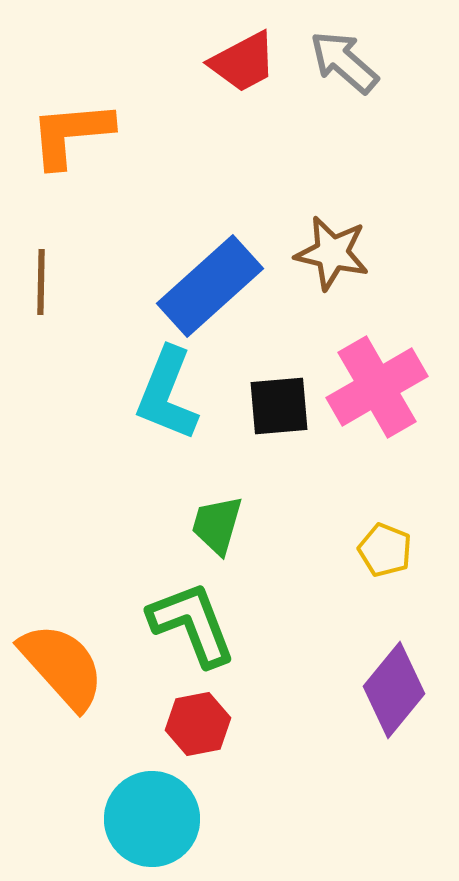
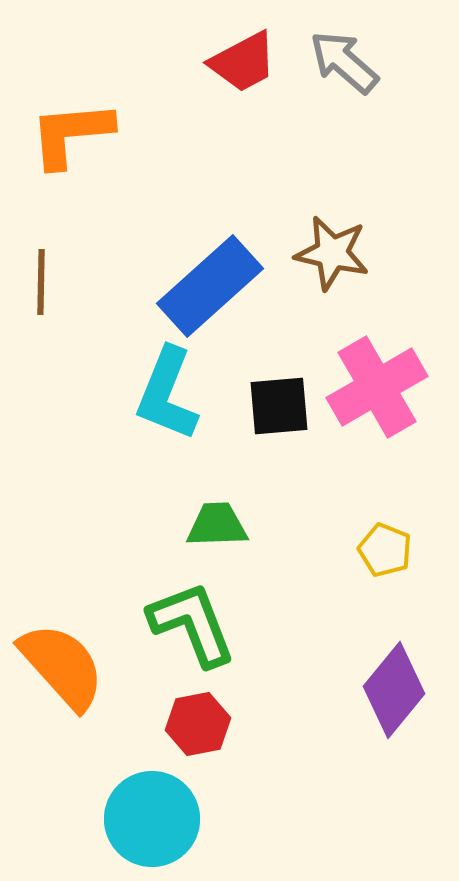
green trapezoid: rotated 72 degrees clockwise
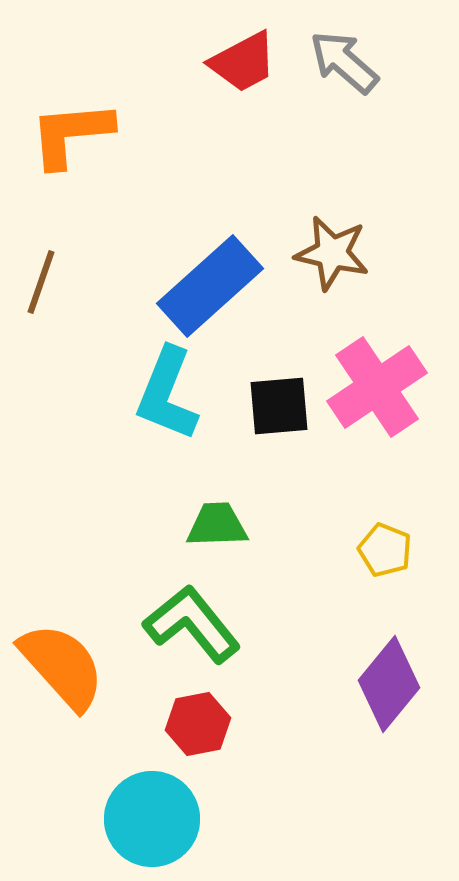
brown line: rotated 18 degrees clockwise
pink cross: rotated 4 degrees counterclockwise
green L-shape: rotated 18 degrees counterclockwise
purple diamond: moved 5 px left, 6 px up
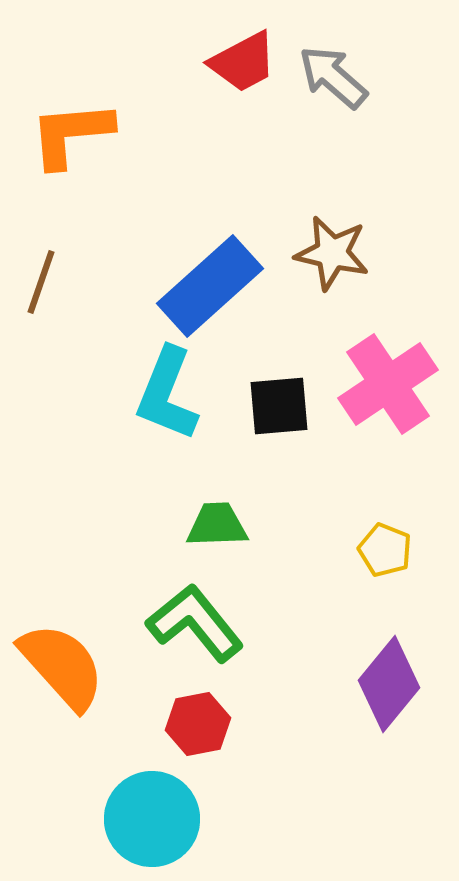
gray arrow: moved 11 px left, 15 px down
pink cross: moved 11 px right, 3 px up
green L-shape: moved 3 px right, 1 px up
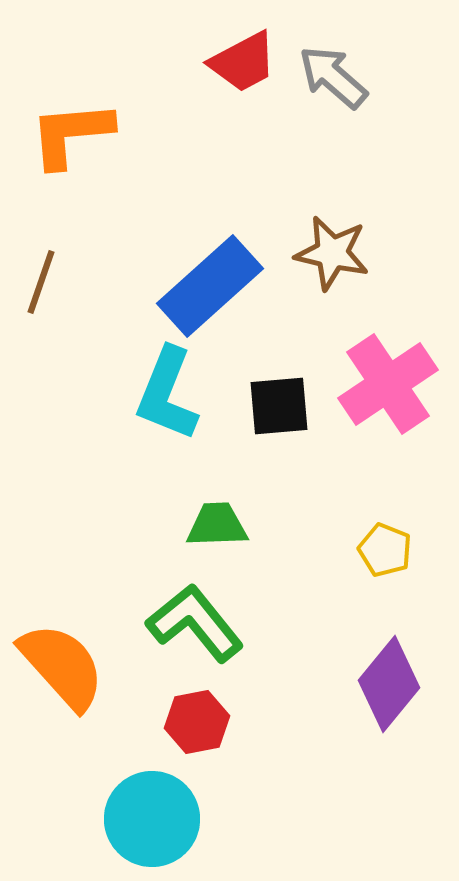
red hexagon: moved 1 px left, 2 px up
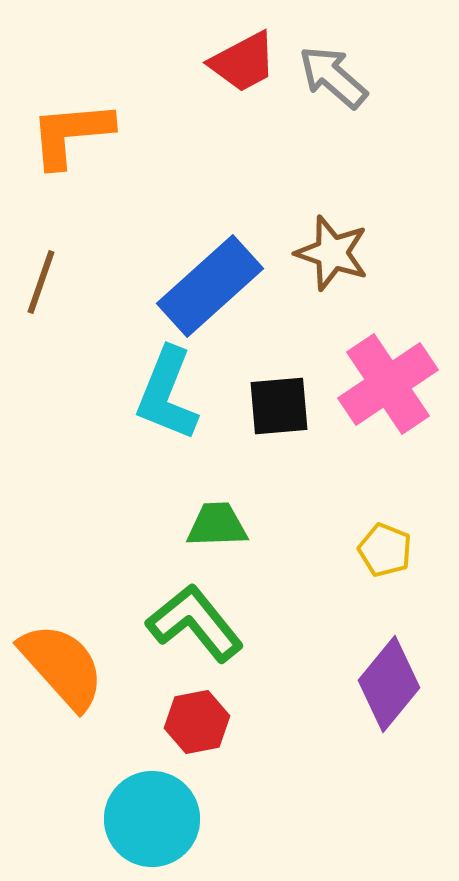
brown star: rotated 6 degrees clockwise
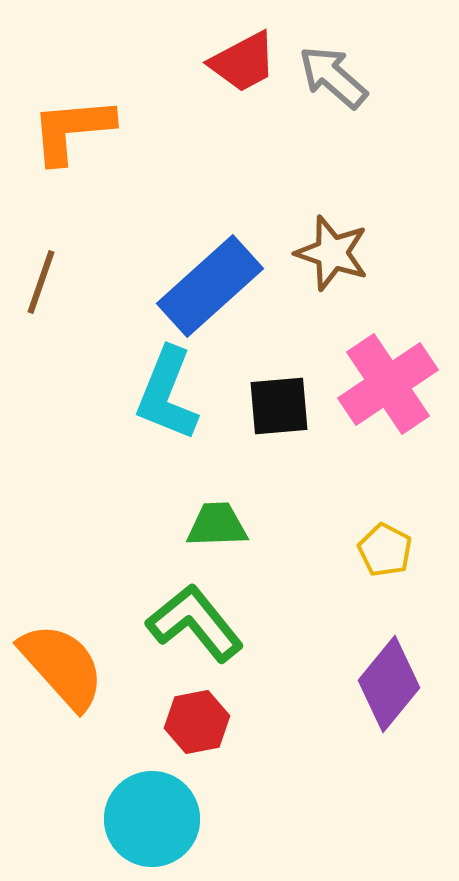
orange L-shape: moved 1 px right, 4 px up
yellow pentagon: rotated 6 degrees clockwise
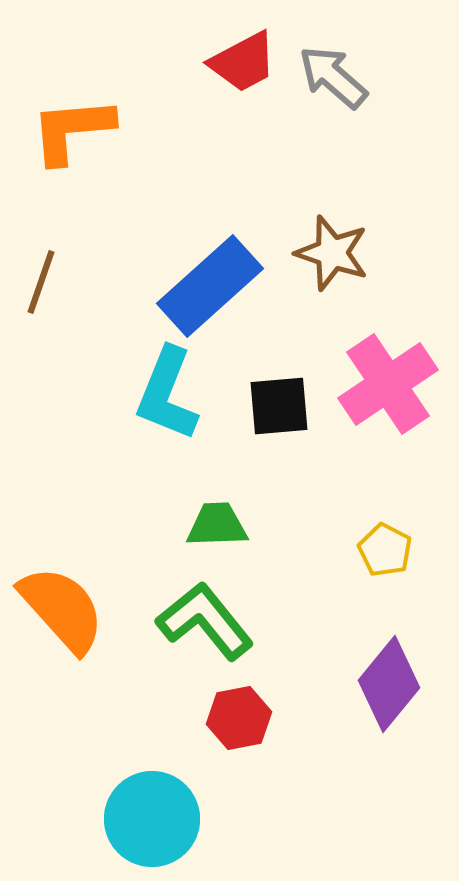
green L-shape: moved 10 px right, 2 px up
orange semicircle: moved 57 px up
red hexagon: moved 42 px right, 4 px up
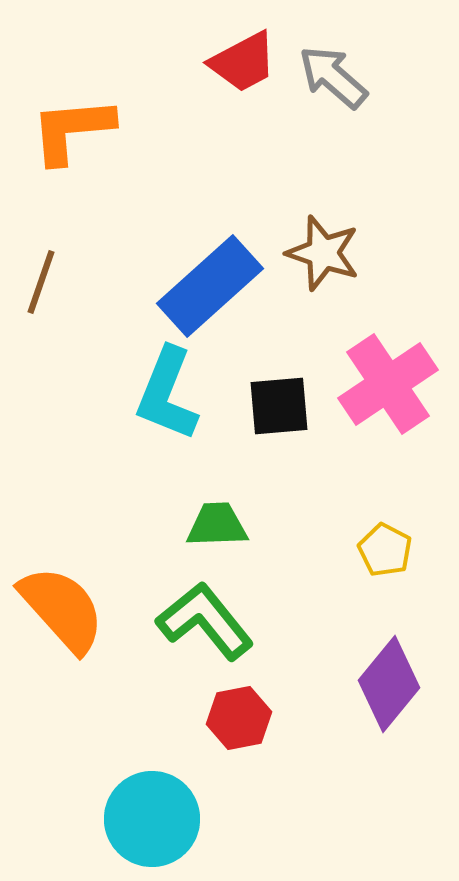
brown star: moved 9 px left
